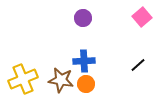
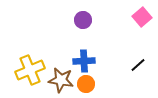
purple circle: moved 2 px down
yellow cross: moved 7 px right, 9 px up
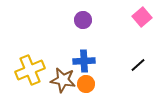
brown star: moved 2 px right
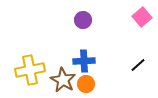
yellow cross: rotated 12 degrees clockwise
brown star: rotated 20 degrees clockwise
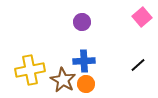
purple circle: moved 1 px left, 2 px down
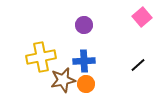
purple circle: moved 2 px right, 3 px down
yellow cross: moved 11 px right, 13 px up
brown star: rotated 30 degrees clockwise
